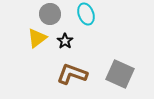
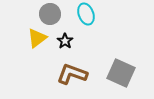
gray square: moved 1 px right, 1 px up
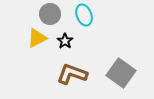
cyan ellipse: moved 2 px left, 1 px down
yellow triangle: rotated 10 degrees clockwise
gray square: rotated 12 degrees clockwise
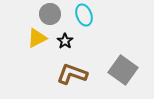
gray square: moved 2 px right, 3 px up
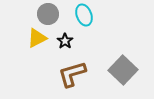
gray circle: moved 2 px left
gray square: rotated 8 degrees clockwise
brown L-shape: rotated 36 degrees counterclockwise
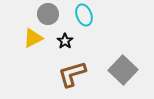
yellow triangle: moved 4 px left
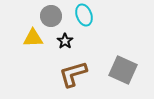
gray circle: moved 3 px right, 2 px down
yellow triangle: rotated 25 degrees clockwise
gray square: rotated 20 degrees counterclockwise
brown L-shape: moved 1 px right
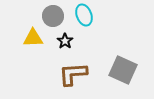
gray circle: moved 2 px right
brown L-shape: rotated 12 degrees clockwise
